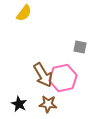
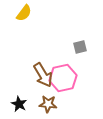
gray square: rotated 24 degrees counterclockwise
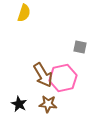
yellow semicircle: rotated 18 degrees counterclockwise
gray square: rotated 24 degrees clockwise
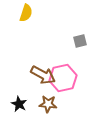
yellow semicircle: moved 2 px right
gray square: moved 6 px up; rotated 24 degrees counterclockwise
brown arrow: rotated 30 degrees counterclockwise
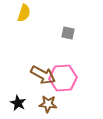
yellow semicircle: moved 2 px left
gray square: moved 12 px left, 8 px up; rotated 24 degrees clockwise
pink hexagon: rotated 8 degrees clockwise
black star: moved 1 px left, 1 px up
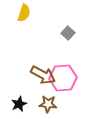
gray square: rotated 32 degrees clockwise
black star: moved 1 px right, 1 px down; rotated 21 degrees clockwise
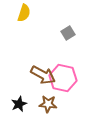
gray square: rotated 16 degrees clockwise
pink hexagon: rotated 16 degrees clockwise
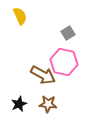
yellow semicircle: moved 4 px left, 3 px down; rotated 42 degrees counterclockwise
pink hexagon: moved 1 px right, 16 px up
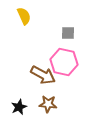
yellow semicircle: moved 4 px right
gray square: rotated 32 degrees clockwise
black star: moved 3 px down
